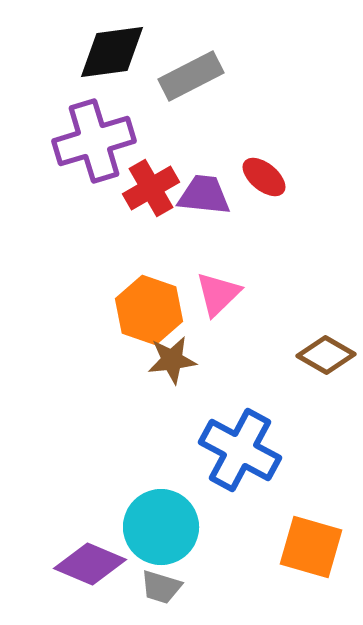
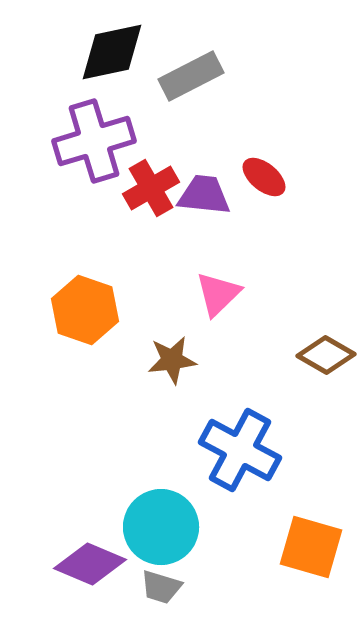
black diamond: rotated 4 degrees counterclockwise
orange hexagon: moved 64 px left
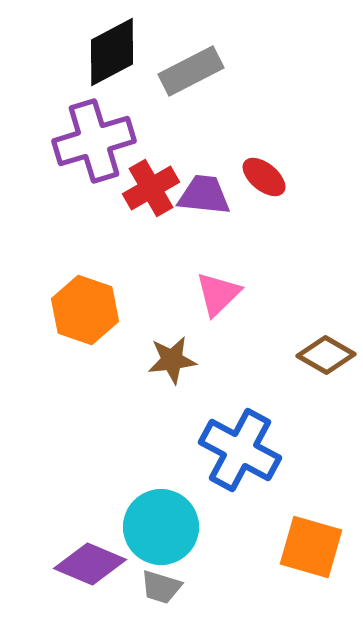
black diamond: rotated 16 degrees counterclockwise
gray rectangle: moved 5 px up
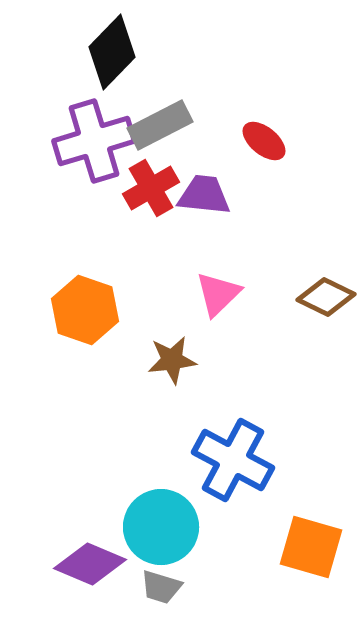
black diamond: rotated 18 degrees counterclockwise
gray rectangle: moved 31 px left, 54 px down
red ellipse: moved 36 px up
brown diamond: moved 58 px up; rotated 4 degrees counterclockwise
blue cross: moved 7 px left, 10 px down
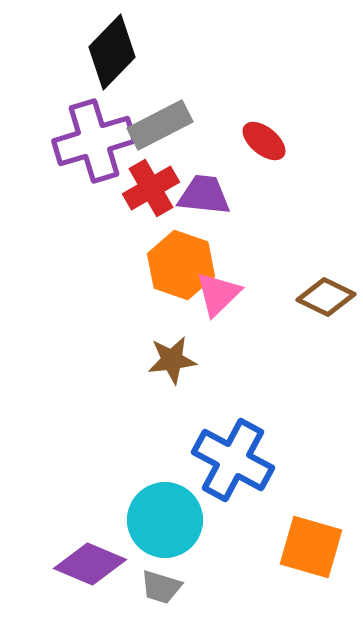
orange hexagon: moved 96 px right, 45 px up
cyan circle: moved 4 px right, 7 px up
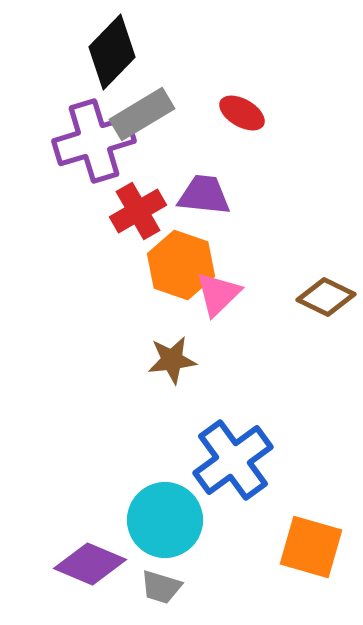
gray rectangle: moved 18 px left, 11 px up; rotated 4 degrees counterclockwise
red ellipse: moved 22 px left, 28 px up; rotated 9 degrees counterclockwise
red cross: moved 13 px left, 23 px down
blue cross: rotated 26 degrees clockwise
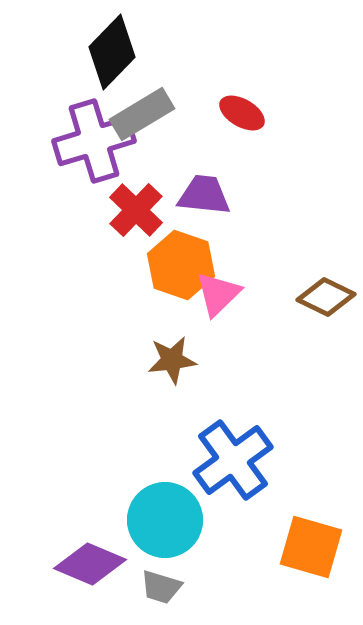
red cross: moved 2 px left, 1 px up; rotated 16 degrees counterclockwise
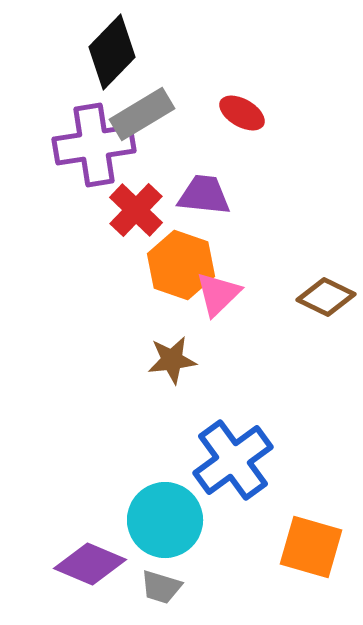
purple cross: moved 4 px down; rotated 8 degrees clockwise
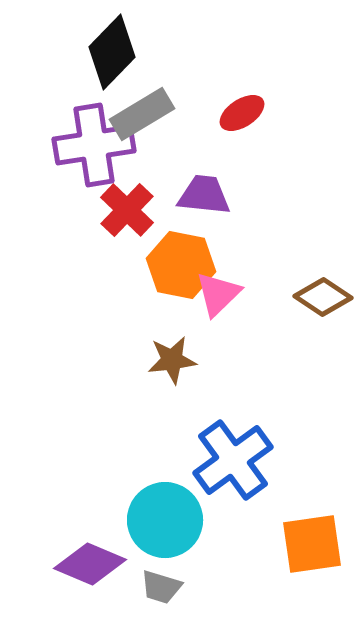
red ellipse: rotated 63 degrees counterclockwise
red cross: moved 9 px left
orange hexagon: rotated 8 degrees counterclockwise
brown diamond: moved 3 px left; rotated 8 degrees clockwise
orange square: moved 1 px right, 3 px up; rotated 24 degrees counterclockwise
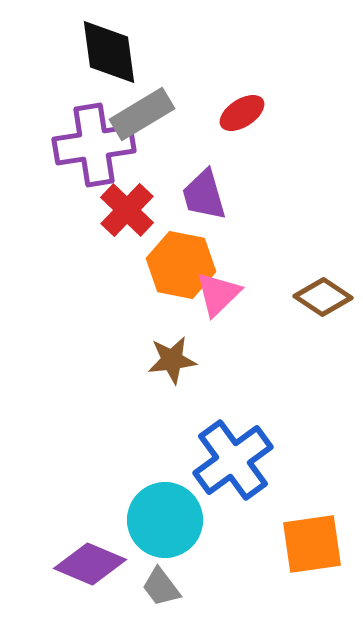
black diamond: moved 3 px left; rotated 52 degrees counterclockwise
purple trapezoid: rotated 112 degrees counterclockwise
gray trapezoid: rotated 36 degrees clockwise
